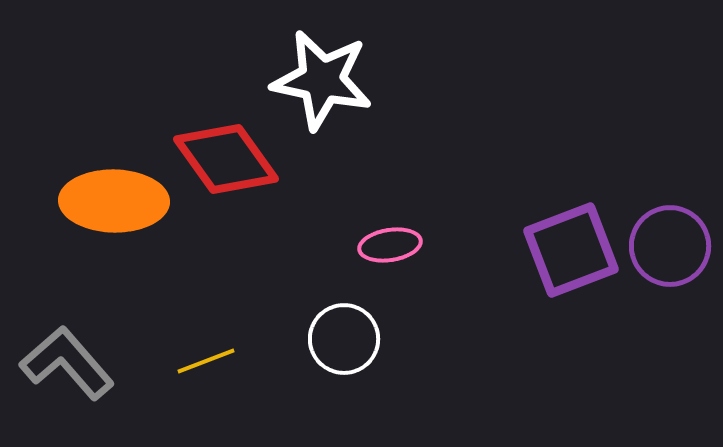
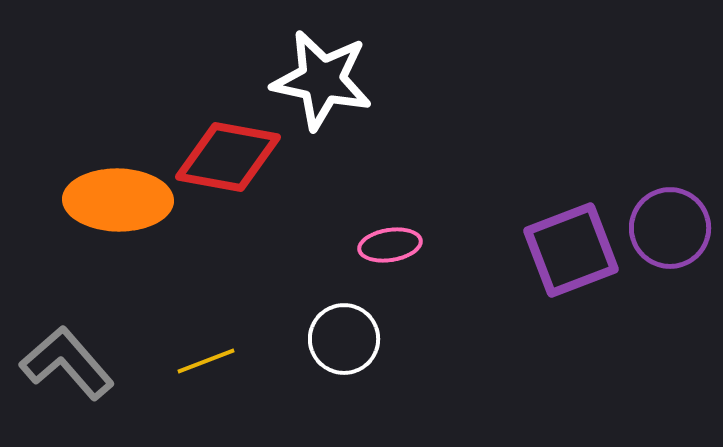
red diamond: moved 2 px right, 2 px up; rotated 44 degrees counterclockwise
orange ellipse: moved 4 px right, 1 px up
purple circle: moved 18 px up
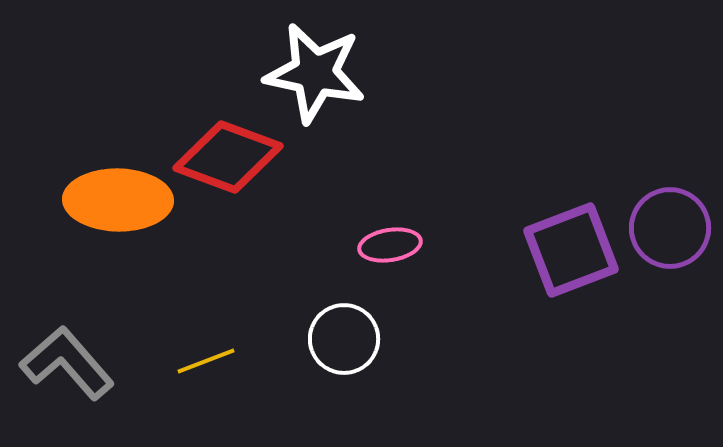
white star: moved 7 px left, 7 px up
red diamond: rotated 10 degrees clockwise
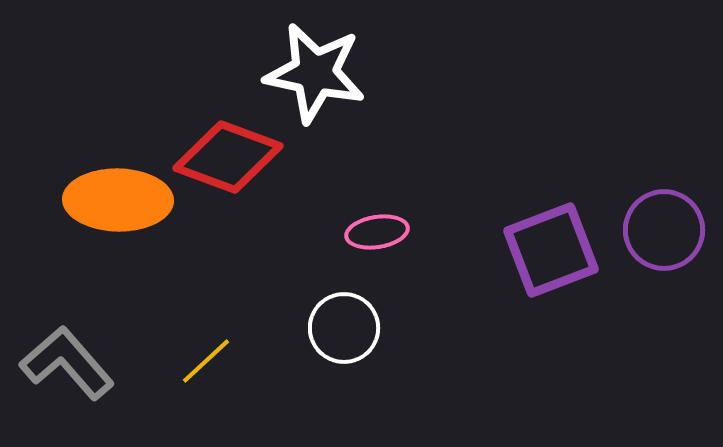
purple circle: moved 6 px left, 2 px down
pink ellipse: moved 13 px left, 13 px up
purple square: moved 20 px left
white circle: moved 11 px up
yellow line: rotated 22 degrees counterclockwise
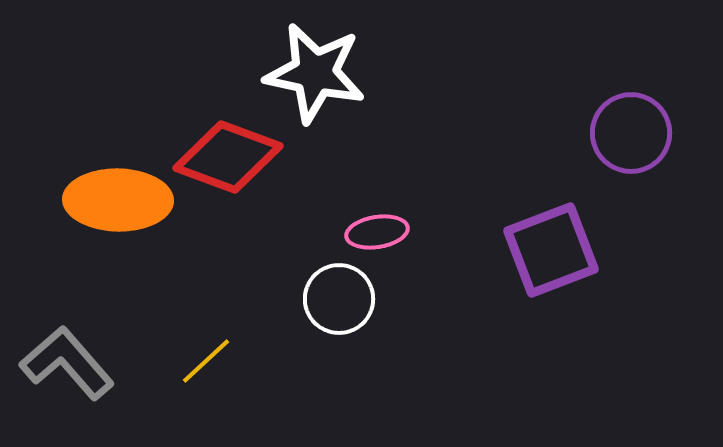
purple circle: moved 33 px left, 97 px up
white circle: moved 5 px left, 29 px up
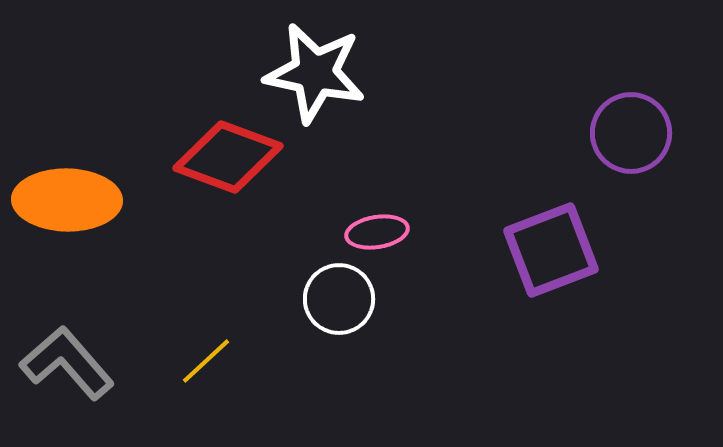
orange ellipse: moved 51 px left
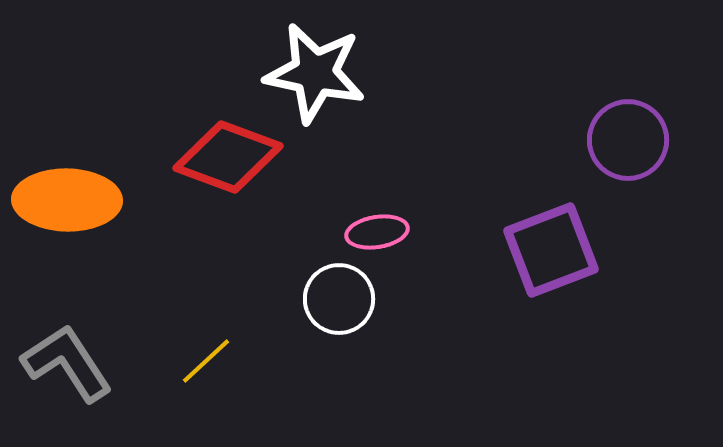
purple circle: moved 3 px left, 7 px down
gray L-shape: rotated 8 degrees clockwise
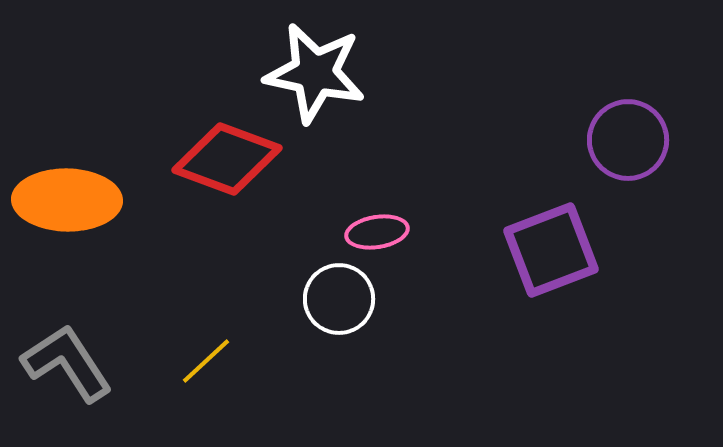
red diamond: moved 1 px left, 2 px down
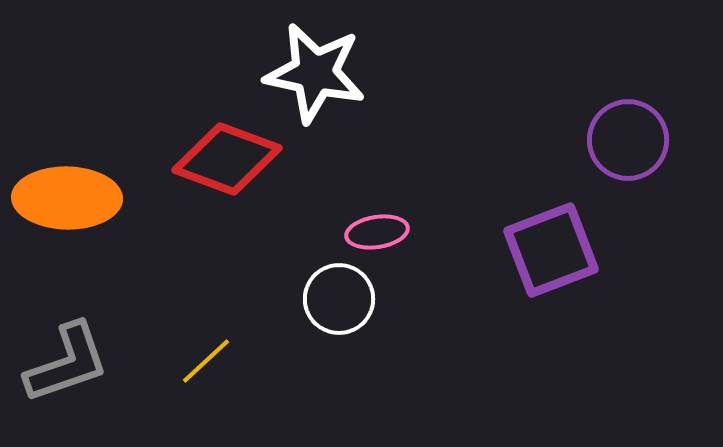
orange ellipse: moved 2 px up
gray L-shape: rotated 104 degrees clockwise
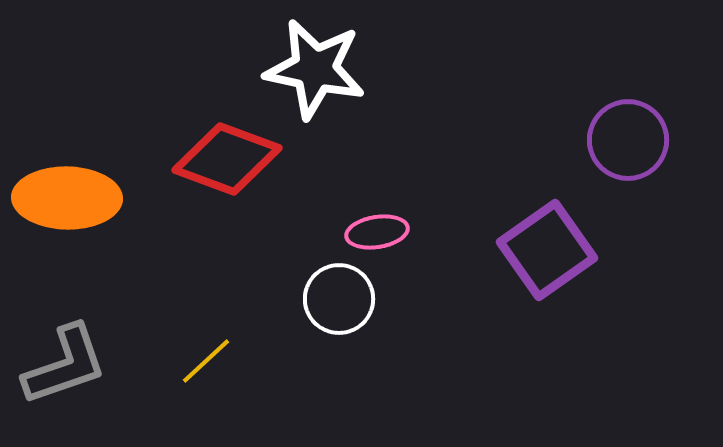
white star: moved 4 px up
purple square: moved 4 px left; rotated 14 degrees counterclockwise
gray L-shape: moved 2 px left, 2 px down
